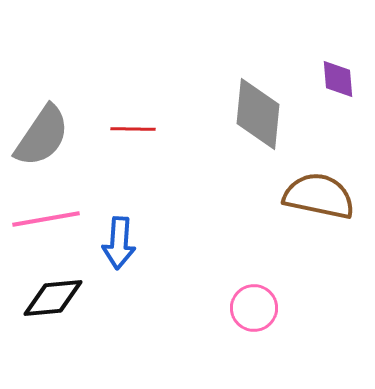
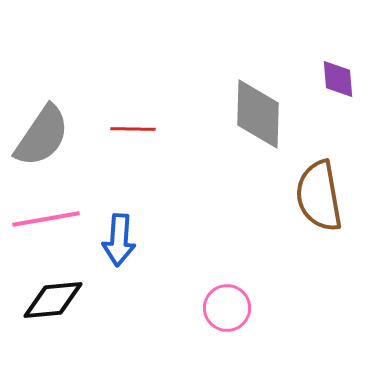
gray diamond: rotated 4 degrees counterclockwise
brown semicircle: rotated 112 degrees counterclockwise
blue arrow: moved 3 px up
black diamond: moved 2 px down
pink circle: moved 27 px left
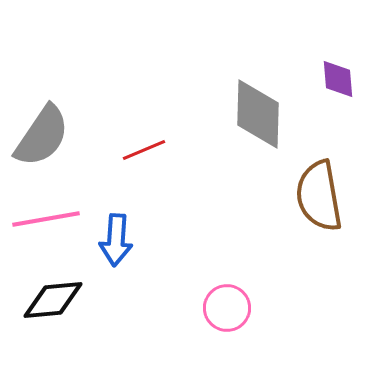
red line: moved 11 px right, 21 px down; rotated 24 degrees counterclockwise
blue arrow: moved 3 px left
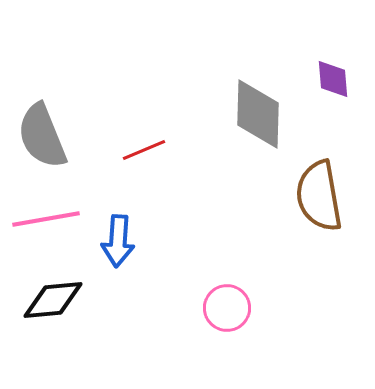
purple diamond: moved 5 px left
gray semicircle: rotated 124 degrees clockwise
blue arrow: moved 2 px right, 1 px down
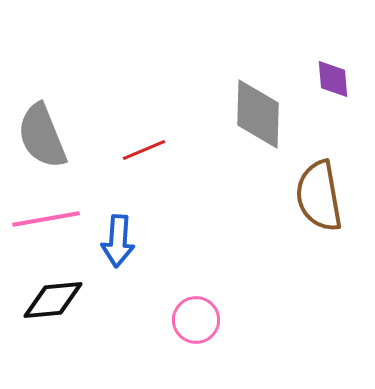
pink circle: moved 31 px left, 12 px down
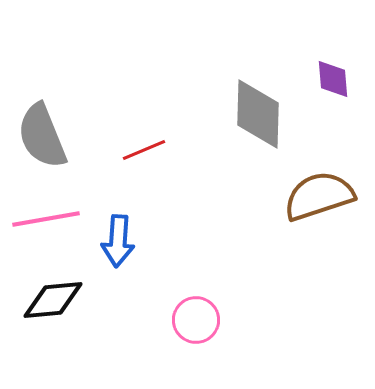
brown semicircle: rotated 82 degrees clockwise
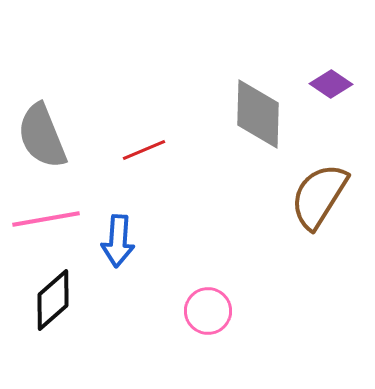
purple diamond: moved 2 px left, 5 px down; rotated 51 degrees counterclockwise
brown semicircle: rotated 40 degrees counterclockwise
black diamond: rotated 36 degrees counterclockwise
pink circle: moved 12 px right, 9 px up
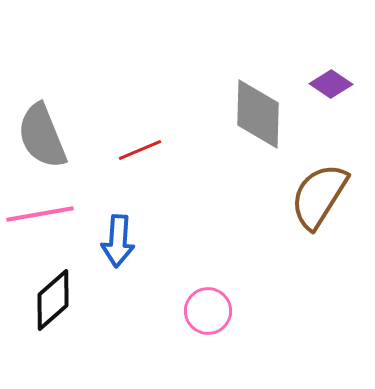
red line: moved 4 px left
pink line: moved 6 px left, 5 px up
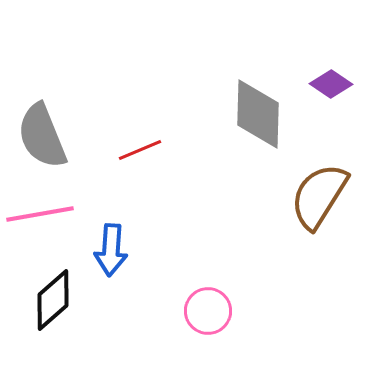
blue arrow: moved 7 px left, 9 px down
